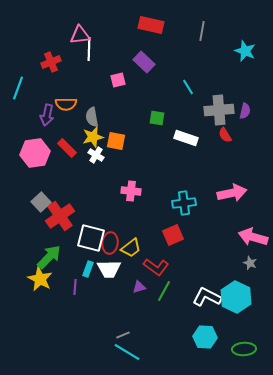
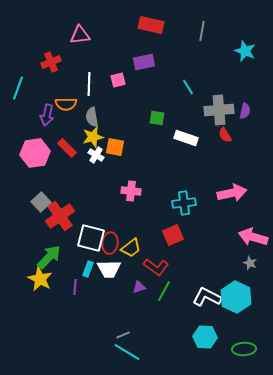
white line at (89, 49): moved 35 px down
purple rectangle at (144, 62): rotated 55 degrees counterclockwise
orange square at (116, 141): moved 1 px left, 6 px down
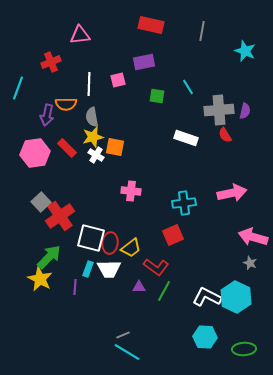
green square at (157, 118): moved 22 px up
purple triangle at (139, 287): rotated 16 degrees clockwise
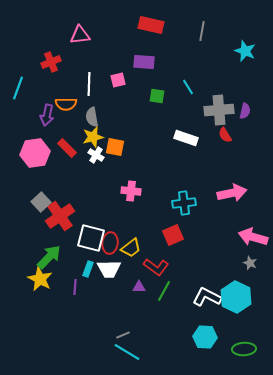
purple rectangle at (144, 62): rotated 15 degrees clockwise
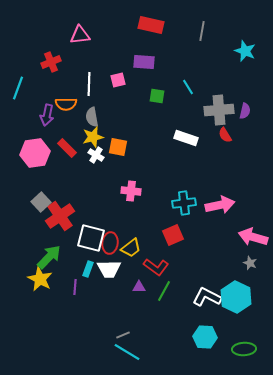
orange square at (115, 147): moved 3 px right
pink arrow at (232, 193): moved 12 px left, 12 px down
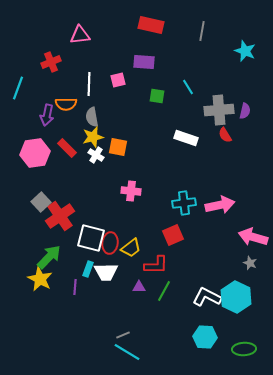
red L-shape at (156, 267): moved 2 px up; rotated 35 degrees counterclockwise
white trapezoid at (109, 269): moved 3 px left, 3 px down
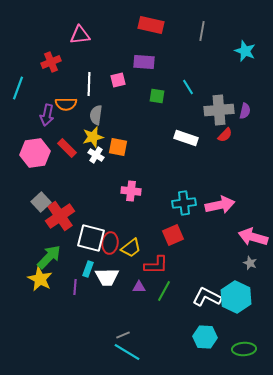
gray semicircle at (92, 117): moved 4 px right, 2 px up; rotated 18 degrees clockwise
red semicircle at (225, 135): rotated 105 degrees counterclockwise
white trapezoid at (106, 272): moved 1 px right, 5 px down
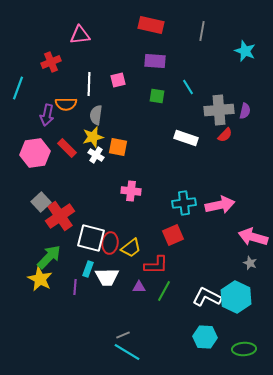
purple rectangle at (144, 62): moved 11 px right, 1 px up
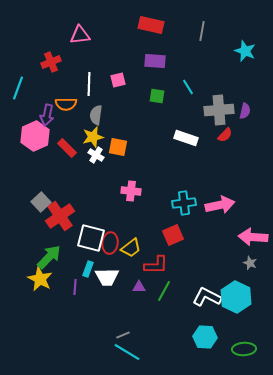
pink hexagon at (35, 153): moved 17 px up; rotated 16 degrees counterclockwise
pink arrow at (253, 237): rotated 12 degrees counterclockwise
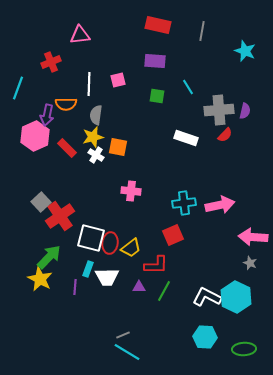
red rectangle at (151, 25): moved 7 px right
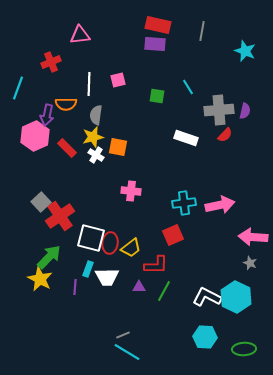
purple rectangle at (155, 61): moved 17 px up
